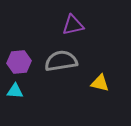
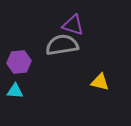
purple triangle: rotated 30 degrees clockwise
gray semicircle: moved 1 px right, 16 px up
yellow triangle: moved 1 px up
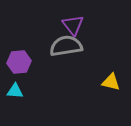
purple triangle: rotated 35 degrees clockwise
gray semicircle: moved 4 px right, 1 px down
yellow triangle: moved 11 px right
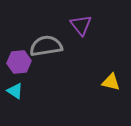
purple triangle: moved 8 px right
gray semicircle: moved 20 px left
cyan triangle: rotated 30 degrees clockwise
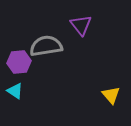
yellow triangle: moved 13 px down; rotated 36 degrees clockwise
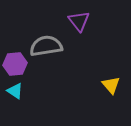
purple triangle: moved 2 px left, 4 px up
purple hexagon: moved 4 px left, 2 px down
yellow triangle: moved 10 px up
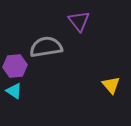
gray semicircle: moved 1 px down
purple hexagon: moved 2 px down
cyan triangle: moved 1 px left
